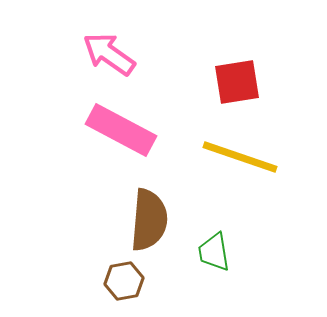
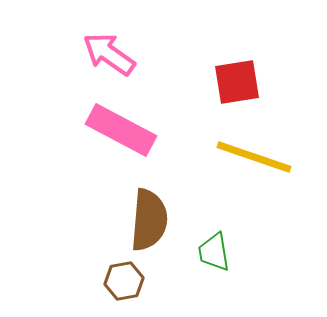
yellow line: moved 14 px right
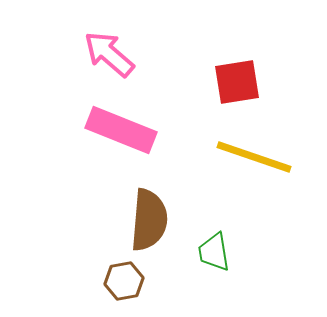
pink arrow: rotated 6 degrees clockwise
pink rectangle: rotated 6 degrees counterclockwise
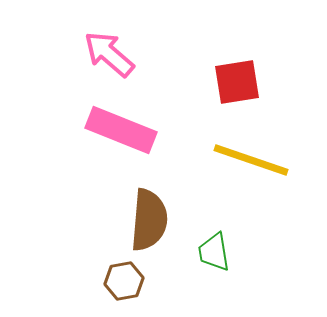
yellow line: moved 3 px left, 3 px down
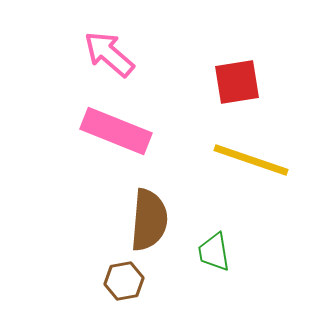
pink rectangle: moved 5 px left, 1 px down
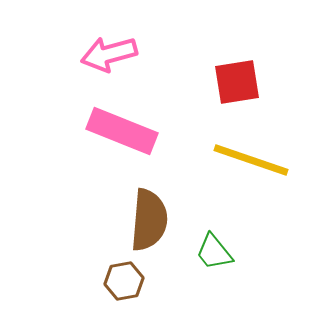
pink arrow: rotated 56 degrees counterclockwise
pink rectangle: moved 6 px right
green trapezoid: rotated 30 degrees counterclockwise
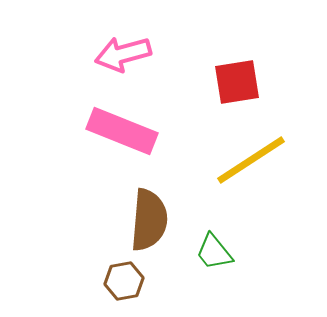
pink arrow: moved 14 px right
yellow line: rotated 52 degrees counterclockwise
